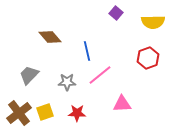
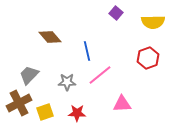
brown cross: moved 10 px up; rotated 10 degrees clockwise
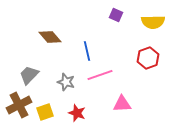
purple square: moved 2 px down; rotated 16 degrees counterclockwise
pink line: rotated 20 degrees clockwise
gray star: moved 1 px left; rotated 18 degrees clockwise
brown cross: moved 2 px down
red star: rotated 18 degrees clockwise
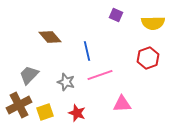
yellow semicircle: moved 1 px down
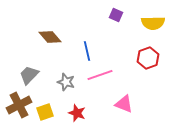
pink triangle: moved 2 px right; rotated 24 degrees clockwise
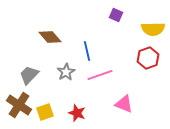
yellow semicircle: moved 6 px down
gray star: moved 10 px up; rotated 24 degrees clockwise
brown cross: rotated 30 degrees counterclockwise
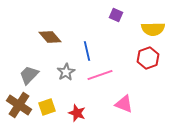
yellow square: moved 2 px right, 5 px up
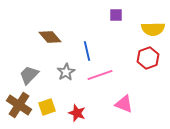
purple square: rotated 24 degrees counterclockwise
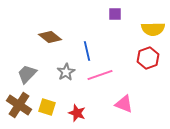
purple square: moved 1 px left, 1 px up
brown diamond: rotated 10 degrees counterclockwise
gray trapezoid: moved 2 px left, 1 px up
yellow square: rotated 36 degrees clockwise
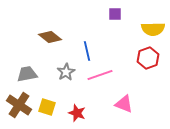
gray trapezoid: rotated 35 degrees clockwise
